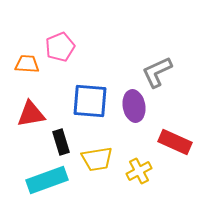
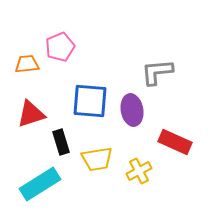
orange trapezoid: rotated 10 degrees counterclockwise
gray L-shape: rotated 20 degrees clockwise
purple ellipse: moved 2 px left, 4 px down
red triangle: rotated 8 degrees counterclockwise
cyan rectangle: moved 7 px left, 4 px down; rotated 12 degrees counterclockwise
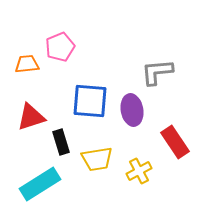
red triangle: moved 3 px down
red rectangle: rotated 32 degrees clockwise
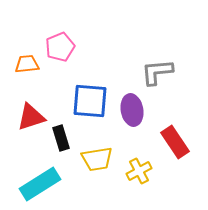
black rectangle: moved 4 px up
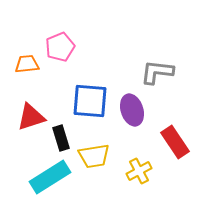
gray L-shape: rotated 12 degrees clockwise
purple ellipse: rotated 8 degrees counterclockwise
yellow trapezoid: moved 3 px left, 3 px up
cyan rectangle: moved 10 px right, 7 px up
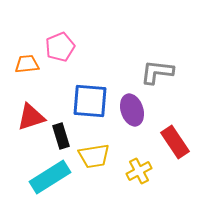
black rectangle: moved 2 px up
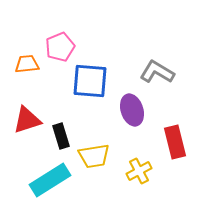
gray L-shape: rotated 24 degrees clockwise
blue square: moved 20 px up
red triangle: moved 4 px left, 3 px down
red rectangle: rotated 20 degrees clockwise
cyan rectangle: moved 3 px down
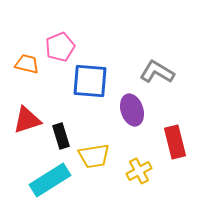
orange trapezoid: rotated 20 degrees clockwise
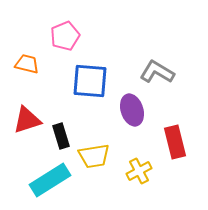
pink pentagon: moved 5 px right, 11 px up
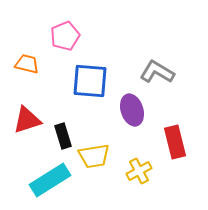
black rectangle: moved 2 px right
